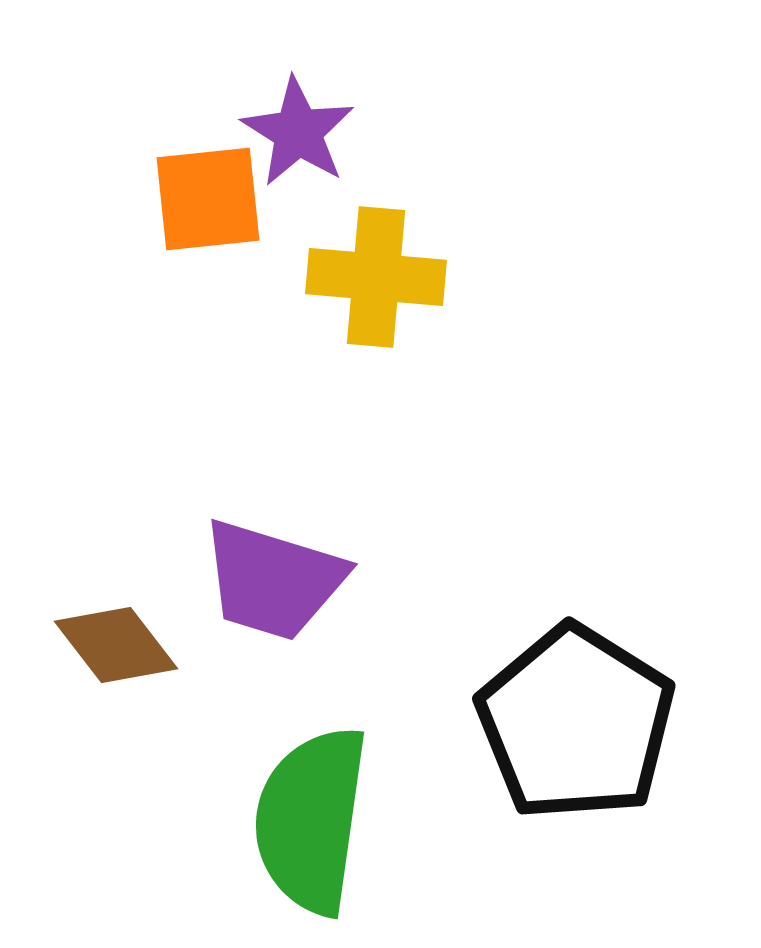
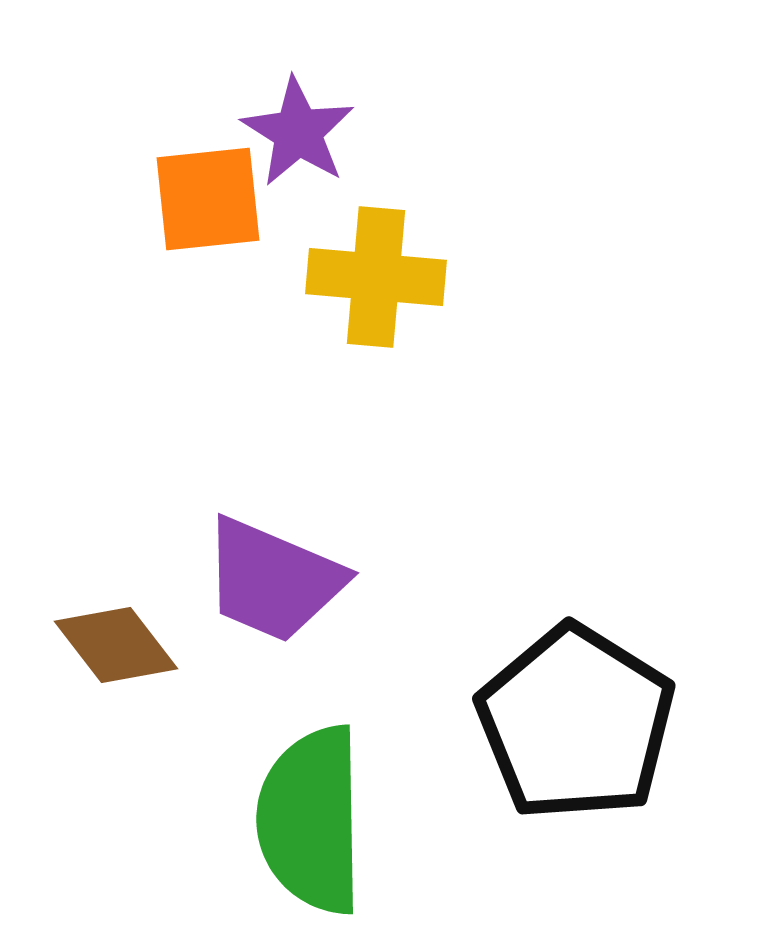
purple trapezoid: rotated 6 degrees clockwise
green semicircle: rotated 9 degrees counterclockwise
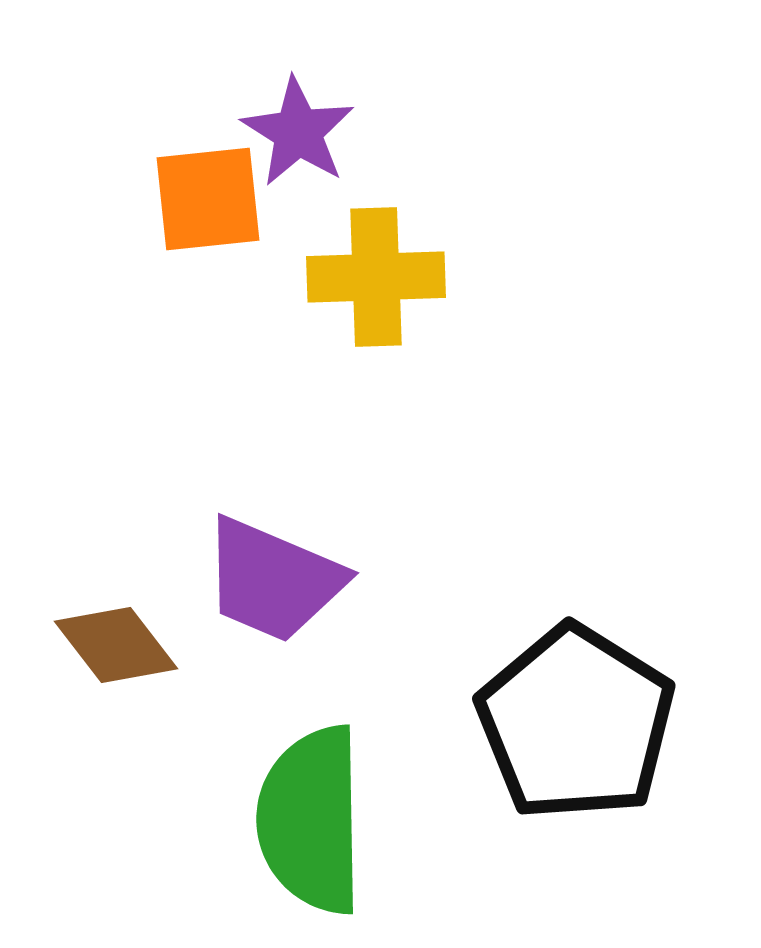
yellow cross: rotated 7 degrees counterclockwise
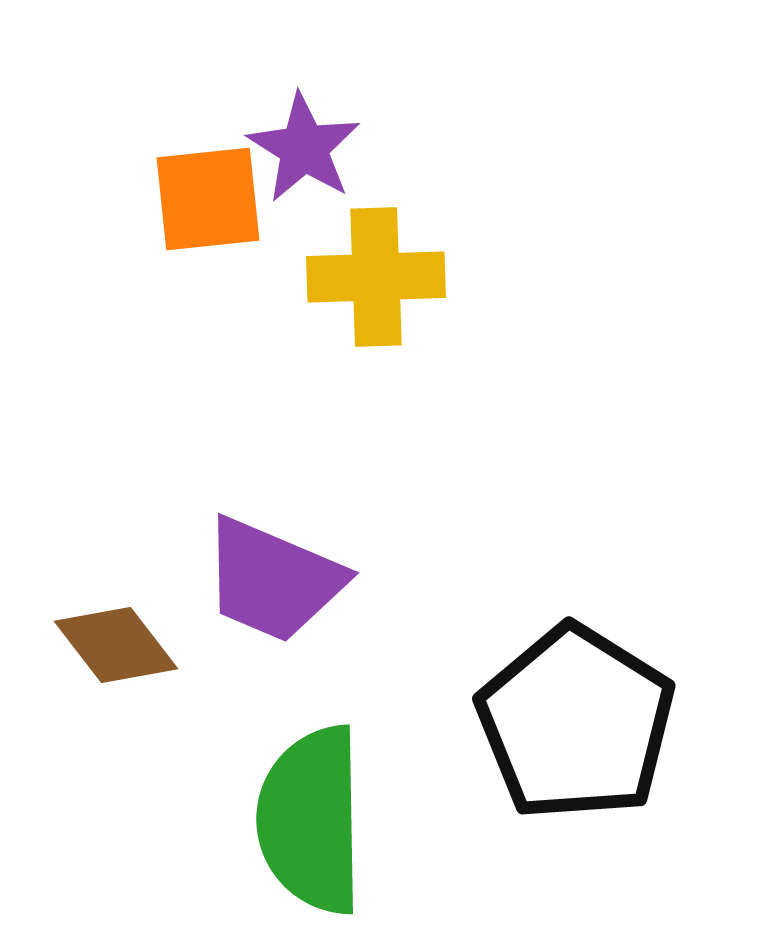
purple star: moved 6 px right, 16 px down
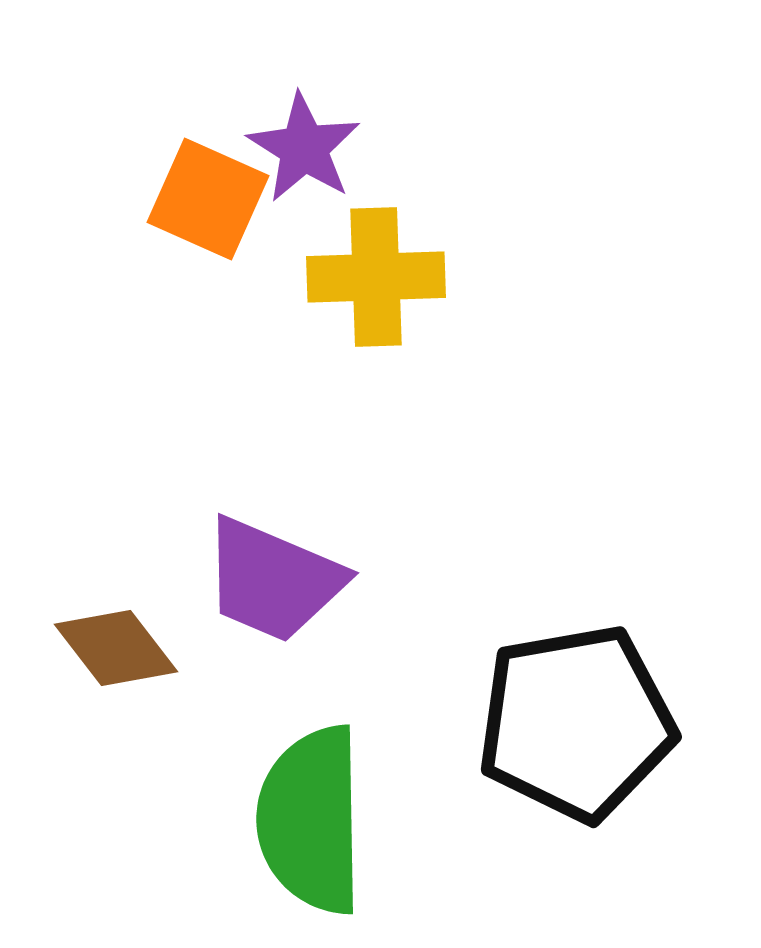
orange square: rotated 30 degrees clockwise
brown diamond: moved 3 px down
black pentagon: rotated 30 degrees clockwise
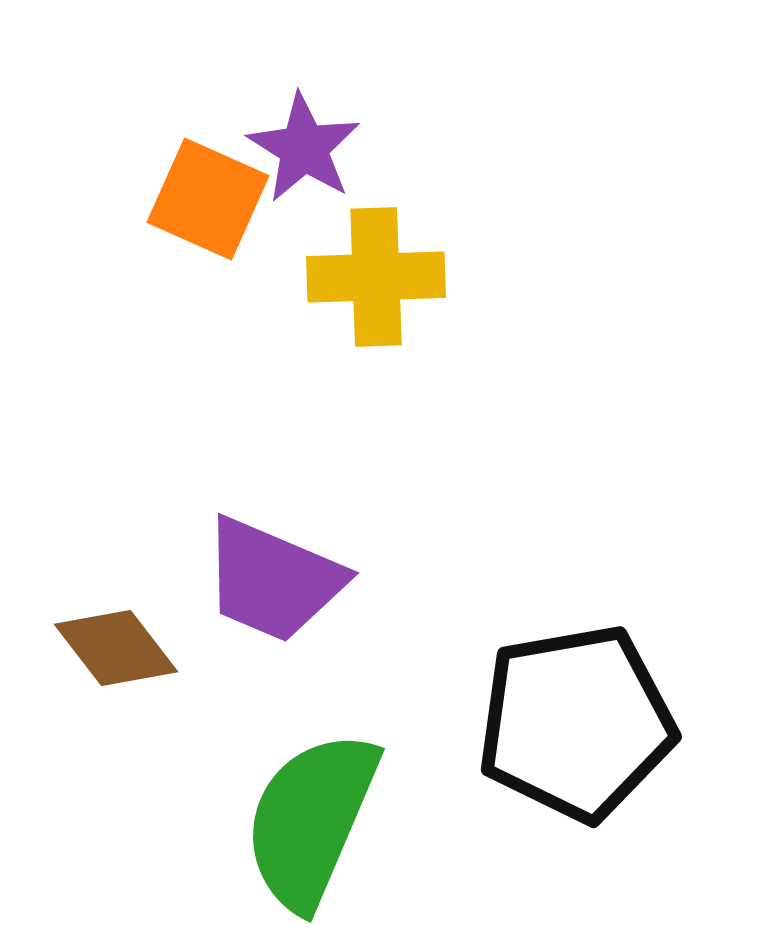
green semicircle: rotated 24 degrees clockwise
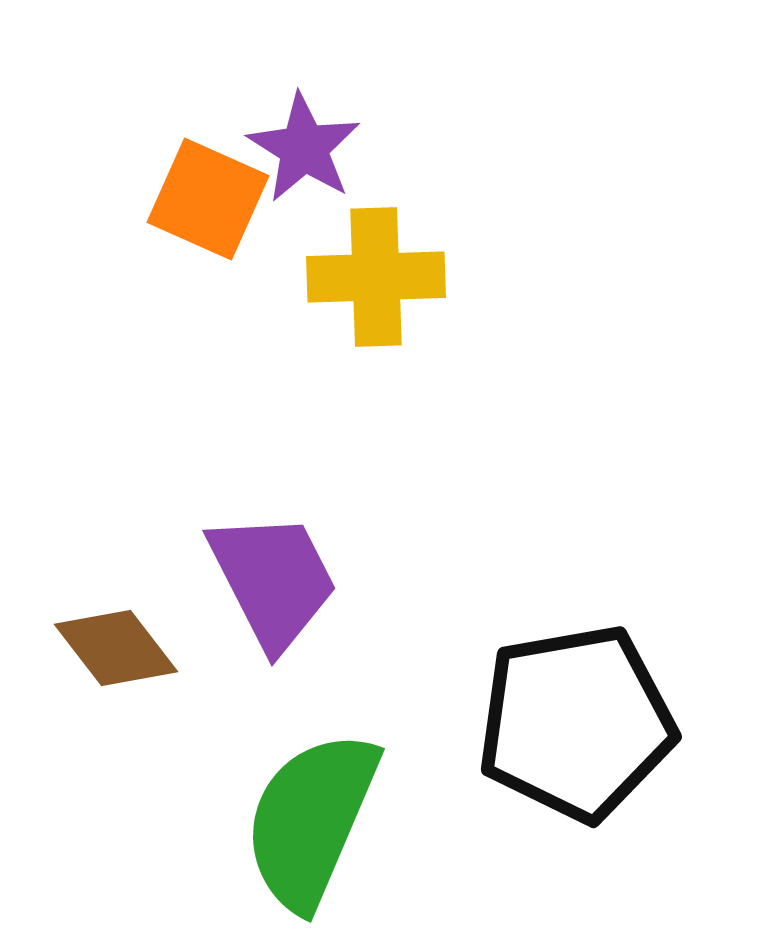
purple trapezoid: rotated 140 degrees counterclockwise
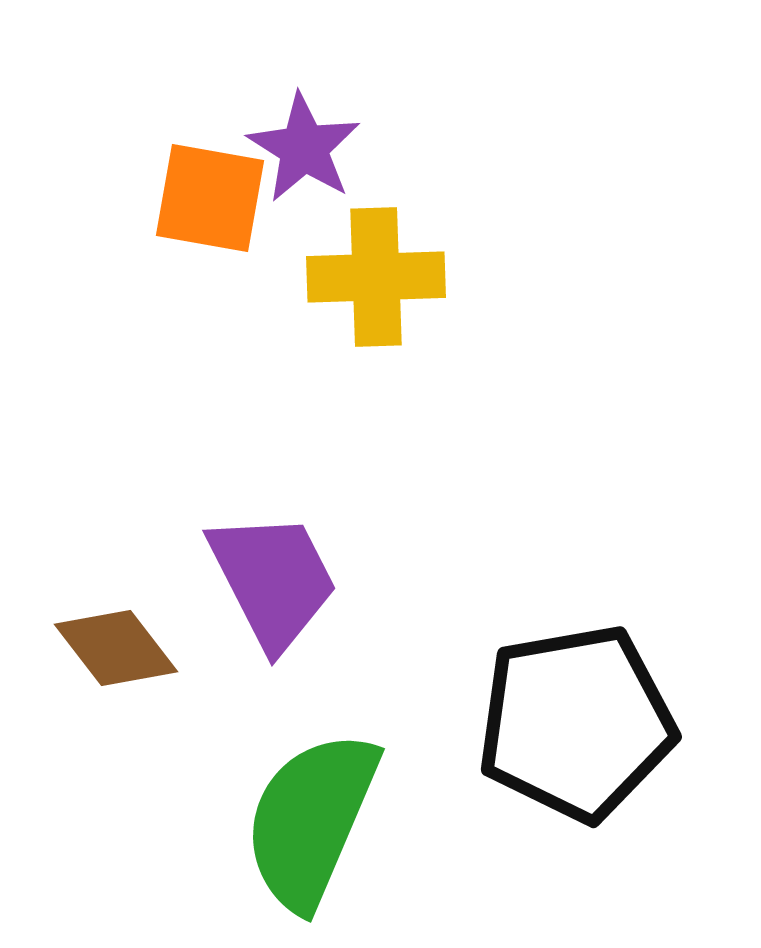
orange square: moved 2 px right, 1 px up; rotated 14 degrees counterclockwise
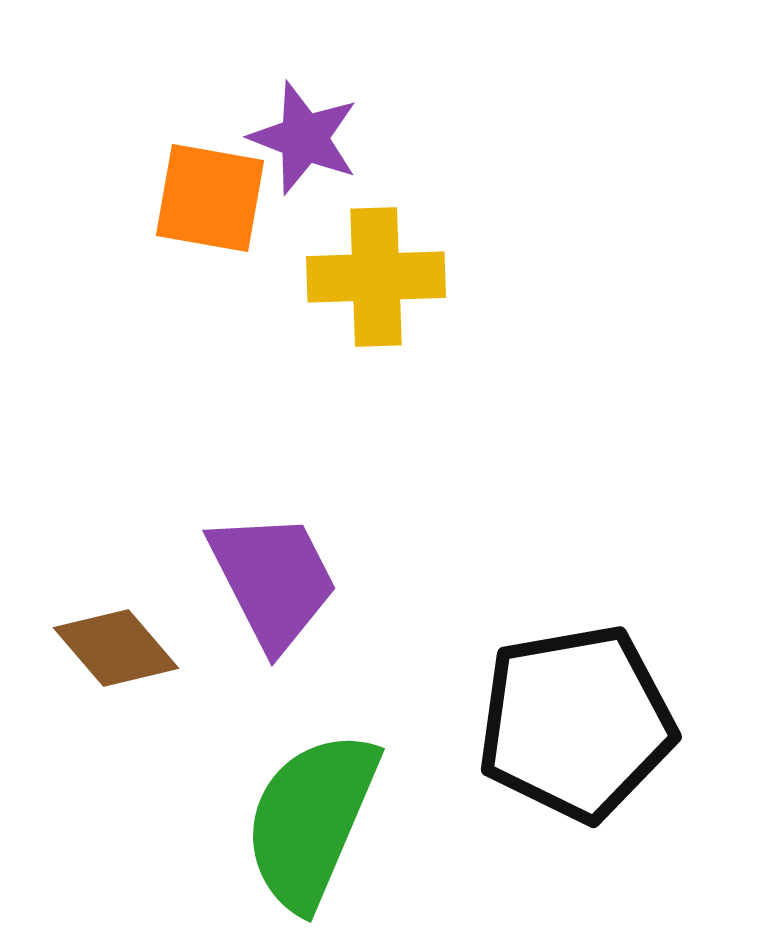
purple star: moved 10 px up; rotated 11 degrees counterclockwise
brown diamond: rotated 3 degrees counterclockwise
